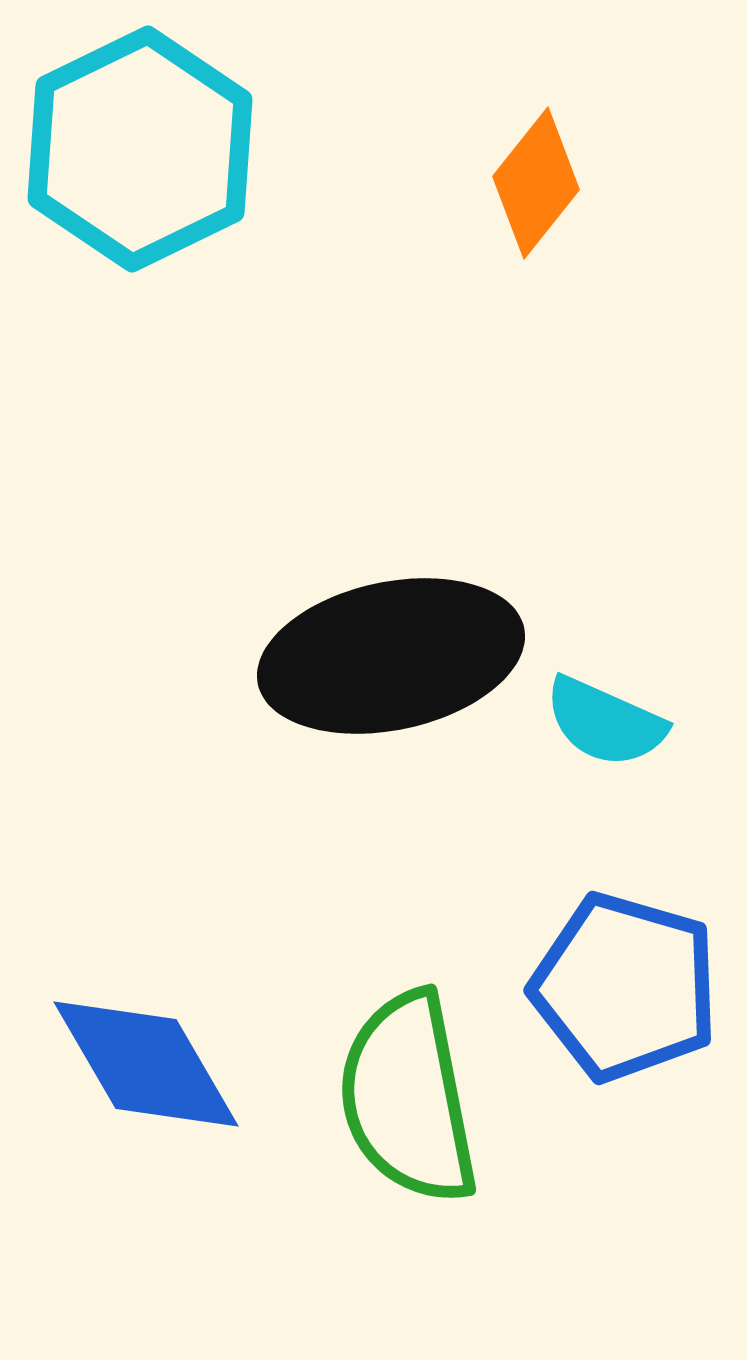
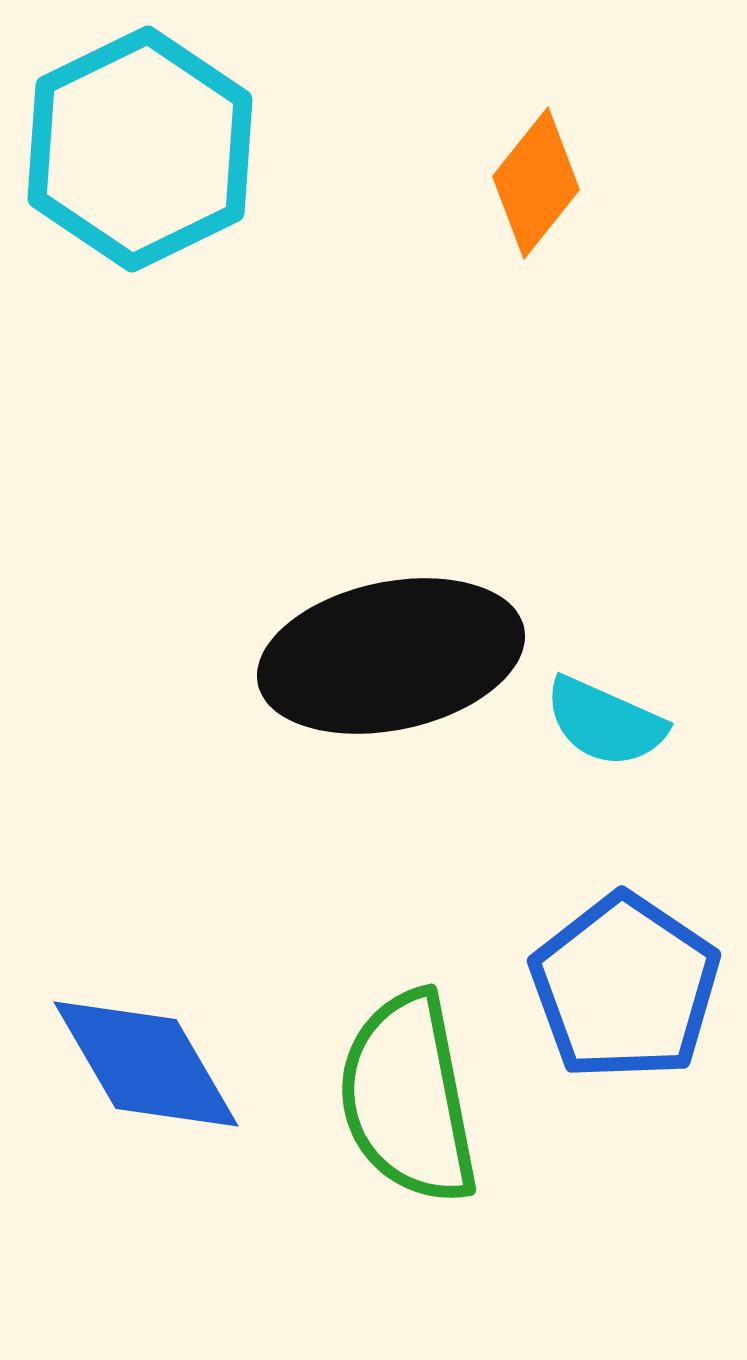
blue pentagon: rotated 18 degrees clockwise
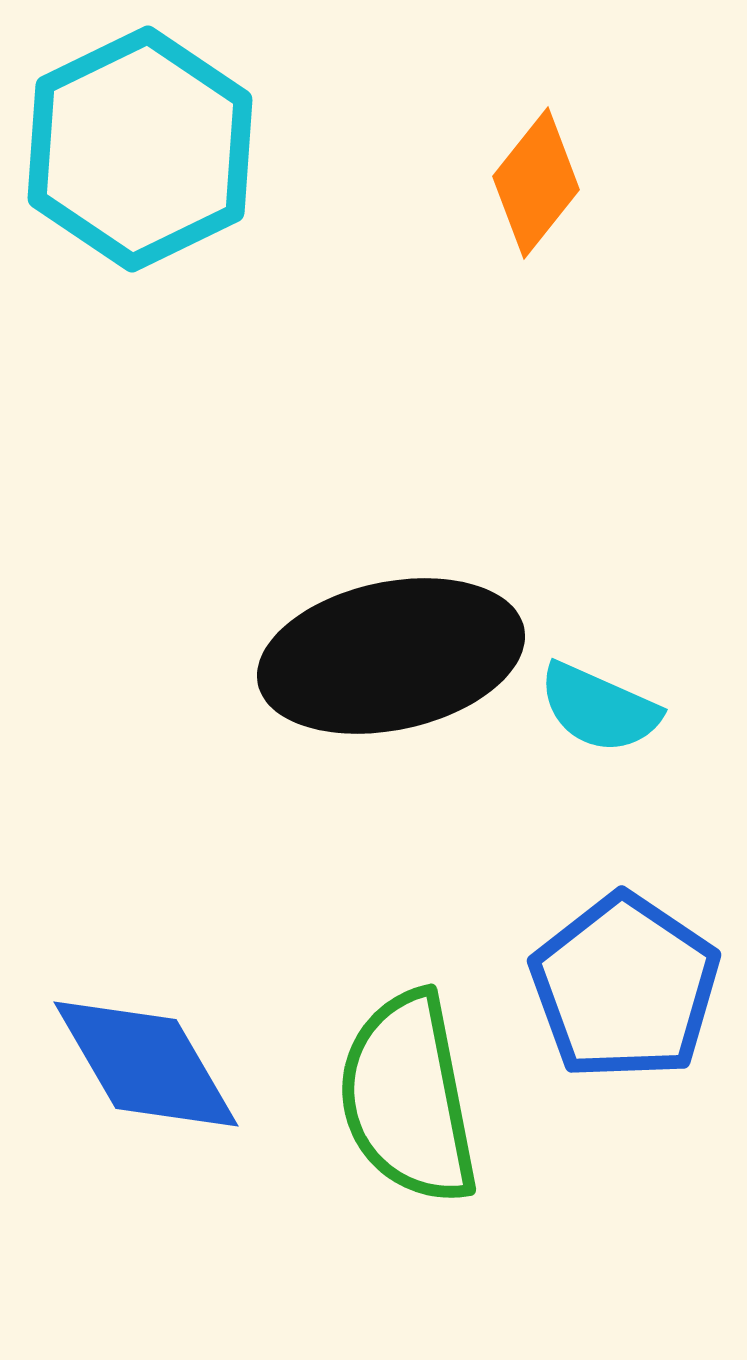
cyan semicircle: moved 6 px left, 14 px up
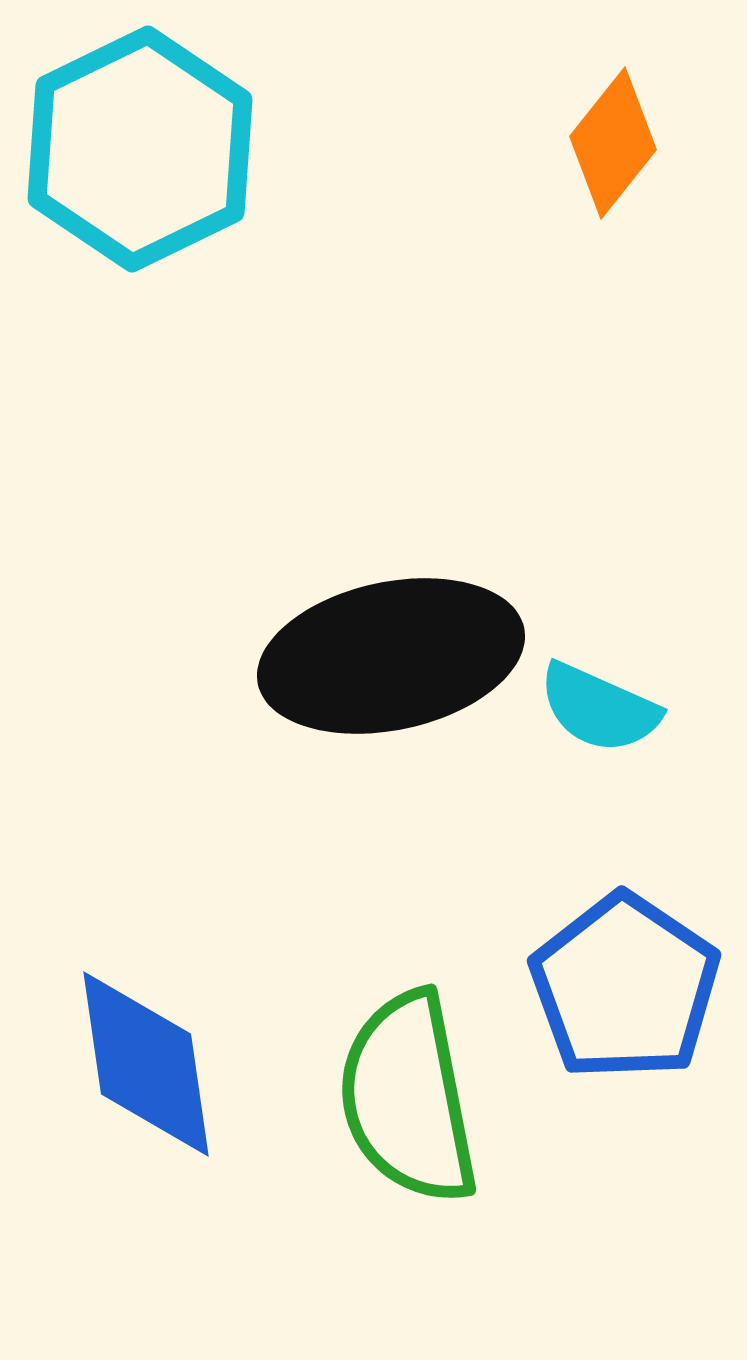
orange diamond: moved 77 px right, 40 px up
blue diamond: rotated 22 degrees clockwise
